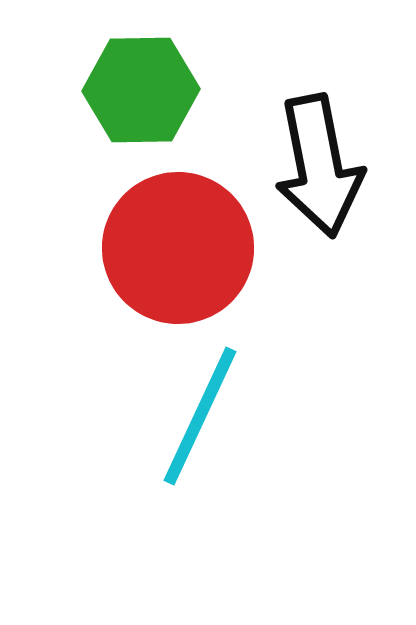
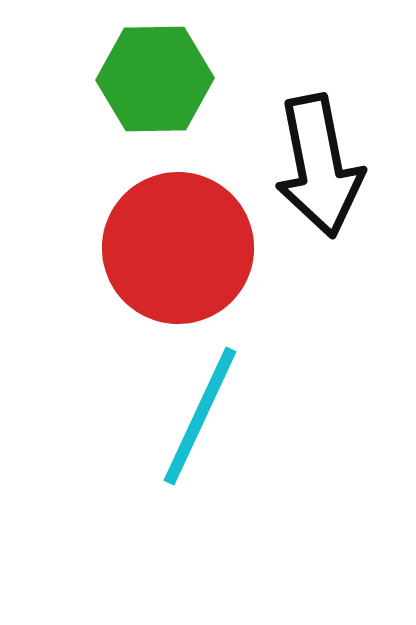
green hexagon: moved 14 px right, 11 px up
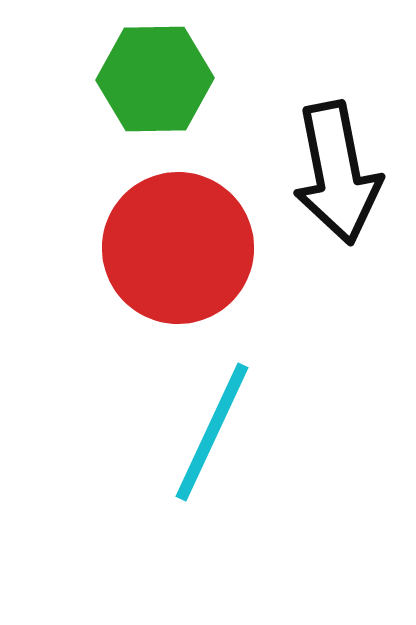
black arrow: moved 18 px right, 7 px down
cyan line: moved 12 px right, 16 px down
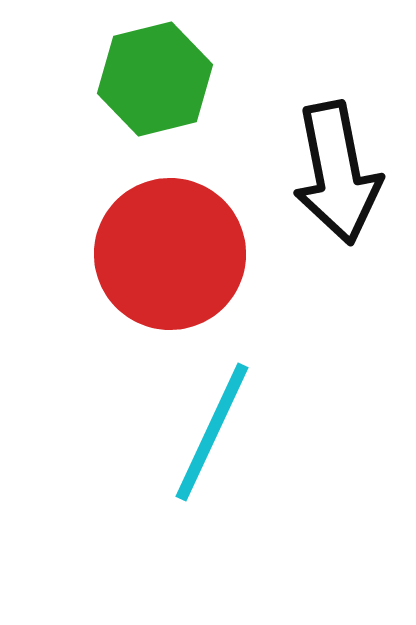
green hexagon: rotated 13 degrees counterclockwise
red circle: moved 8 px left, 6 px down
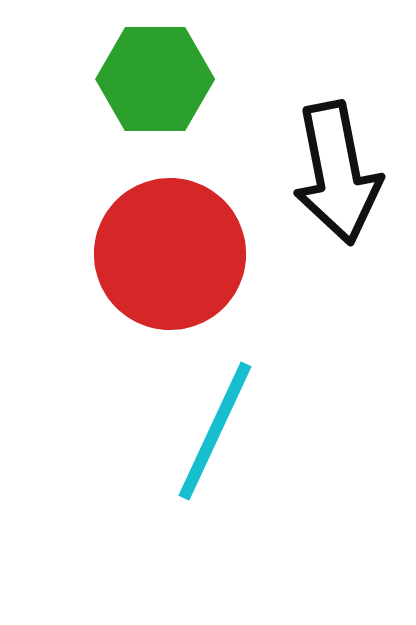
green hexagon: rotated 14 degrees clockwise
cyan line: moved 3 px right, 1 px up
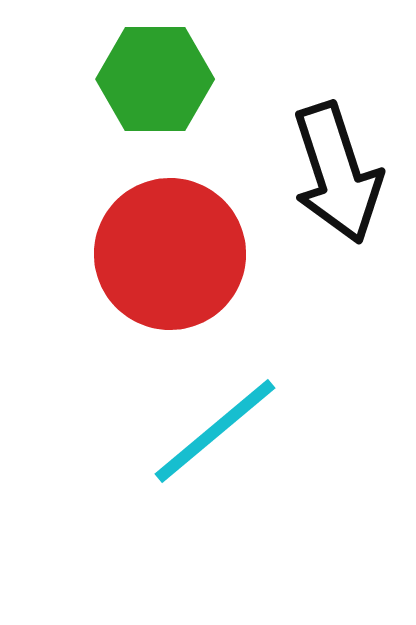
black arrow: rotated 7 degrees counterclockwise
cyan line: rotated 25 degrees clockwise
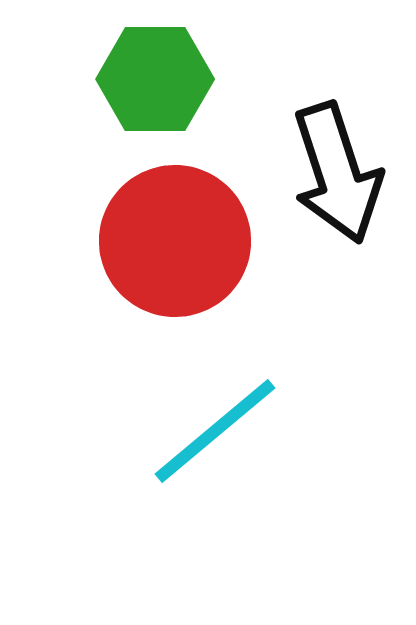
red circle: moved 5 px right, 13 px up
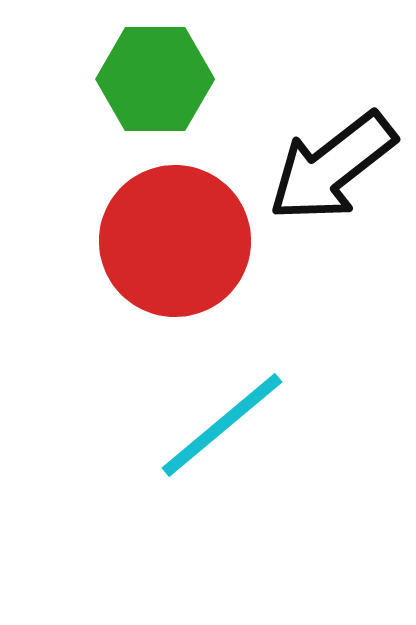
black arrow: moved 5 px left, 6 px up; rotated 70 degrees clockwise
cyan line: moved 7 px right, 6 px up
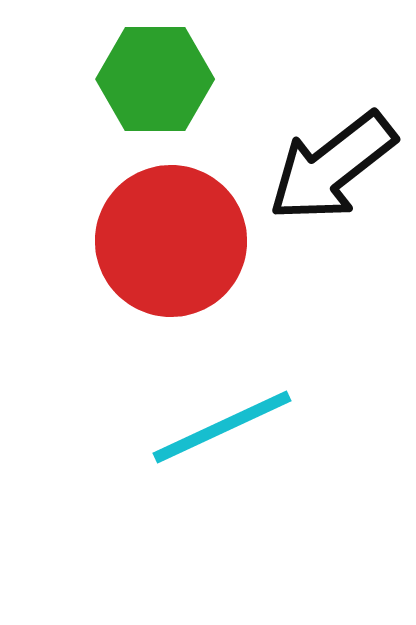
red circle: moved 4 px left
cyan line: moved 2 px down; rotated 15 degrees clockwise
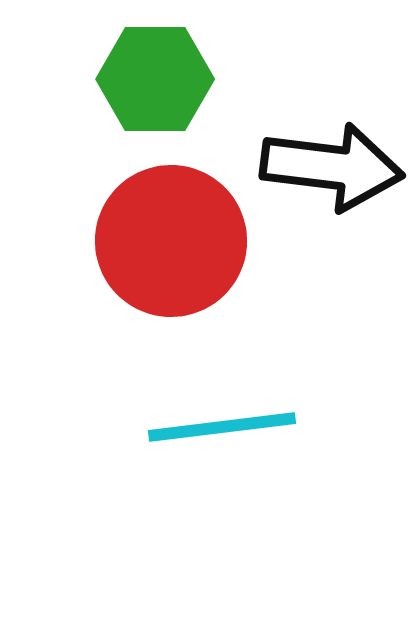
black arrow: rotated 135 degrees counterclockwise
cyan line: rotated 18 degrees clockwise
